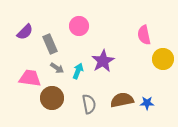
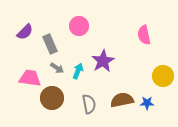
yellow circle: moved 17 px down
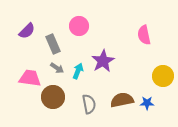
purple semicircle: moved 2 px right, 1 px up
gray rectangle: moved 3 px right
brown circle: moved 1 px right, 1 px up
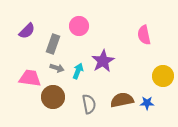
gray rectangle: rotated 42 degrees clockwise
gray arrow: rotated 16 degrees counterclockwise
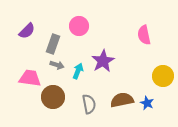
gray arrow: moved 3 px up
blue star: rotated 24 degrees clockwise
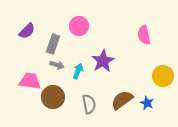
pink trapezoid: moved 3 px down
brown semicircle: rotated 25 degrees counterclockwise
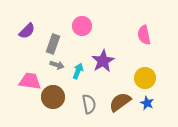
pink circle: moved 3 px right
yellow circle: moved 18 px left, 2 px down
brown semicircle: moved 2 px left, 2 px down
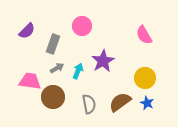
pink semicircle: rotated 18 degrees counterclockwise
gray arrow: moved 3 px down; rotated 48 degrees counterclockwise
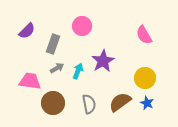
brown circle: moved 6 px down
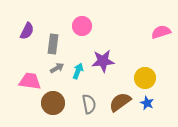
purple semicircle: rotated 18 degrees counterclockwise
pink semicircle: moved 17 px right, 3 px up; rotated 102 degrees clockwise
gray rectangle: rotated 12 degrees counterclockwise
purple star: rotated 25 degrees clockwise
